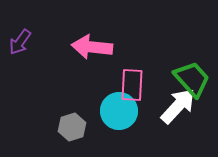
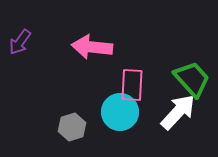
white arrow: moved 6 px down
cyan circle: moved 1 px right, 1 px down
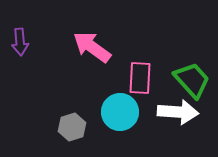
purple arrow: rotated 40 degrees counterclockwise
pink arrow: rotated 30 degrees clockwise
green trapezoid: moved 1 px down
pink rectangle: moved 8 px right, 7 px up
white arrow: rotated 51 degrees clockwise
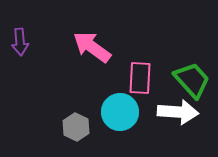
gray hexagon: moved 4 px right; rotated 16 degrees counterclockwise
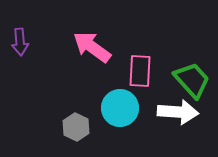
pink rectangle: moved 7 px up
cyan circle: moved 4 px up
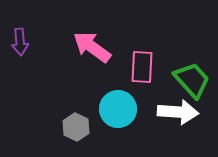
pink rectangle: moved 2 px right, 4 px up
cyan circle: moved 2 px left, 1 px down
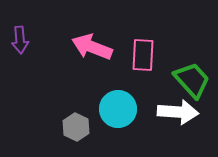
purple arrow: moved 2 px up
pink arrow: rotated 15 degrees counterclockwise
pink rectangle: moved 1 px right, 12 px up
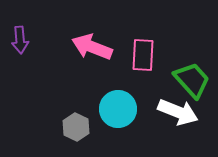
white arrow: rotated 18 degrees clockwise
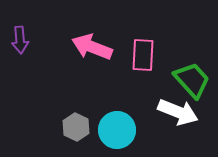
cyan circle: moved 1 px left, 21 px down
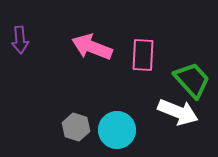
gray hexagon: rotated 8 degrees counterclockwise
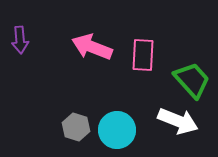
white arrow: moved 9 px down
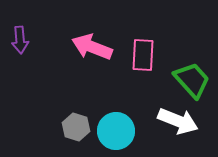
cyan circle: moved 1 px left, 1 px down
